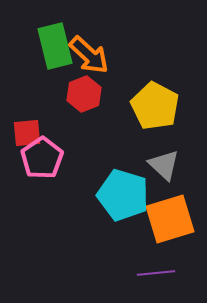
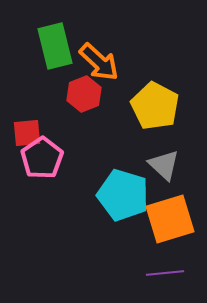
orange arrow: moved 10 px right, 7 px down
purple line: moved 9 px right
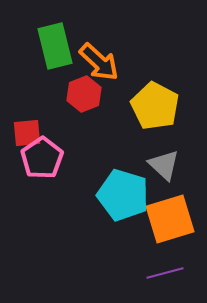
purple line: rotated 9 degrees counterclockwise
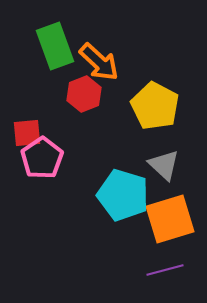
green rectangle: rotated 6 degrees counterclockwise
purple line: moved 3 px up
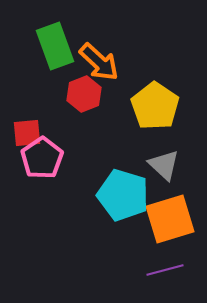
yellow pentagon: rotated 6 degrees clockwise
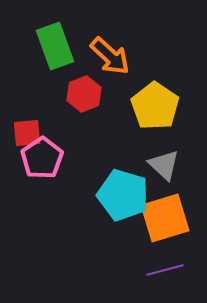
orange arrow: moved 11 px right, 6 px up
orange square: moved 5 px left, 1 px up
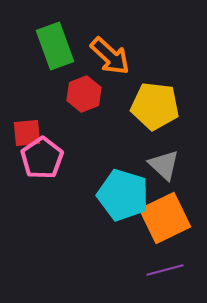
yellow pentagon: rotated 27 degrees counterclockwise
orange square: rotated 9 degrees counterclockwise
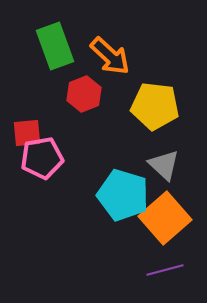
pink pentagon: rotated 24 degrees clockwise
orange square: rotated 15 degrees counterclockwise
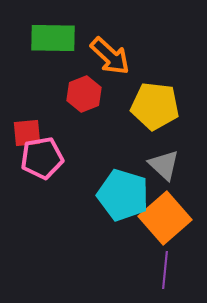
green rectangle: moved 2 px left, 8 px up; rotated 69 degrees counterclockwise
purple line: rotated 69 degrees counterclockwise
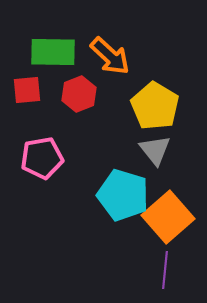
green rectangle: moved 14 px down
red hexagon: moved 5 px left
yellow pentagon: rotated 24 degrees clockwise
red square: moved 43 px up
gray triangle: moved 9 px left, 15 px up; rotated 8 degrees clockwise
orange square: moved 3 px right, 1 px up
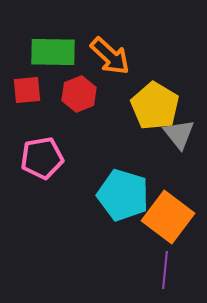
gray triangle: moved 24 px right, 16 px up
orange square: rotated 12 degrees counterclockwise
